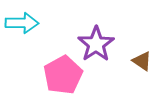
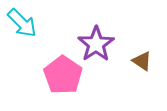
cyan arrow: rotated 44 degrees clockwise
pink pentagon: rotated 9 degrees counterclockwise
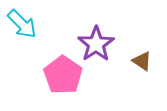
cyan arrow: moved 1 px down
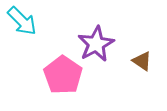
cyan arrow: moved 3 px up
purple star: rotated 6 degrees clockwise
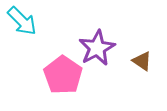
purple star: moved 1 px right, 4 px down
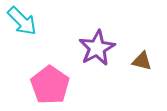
brown triangle: rotated 20 degrees counterclockwise
pink pentagon: moved 13 px left, 10 px down
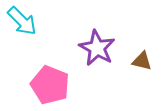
purple star: rotated 15 degrees counterclockwise
pink pentagon: rotated 12 degrees counterclockwise
